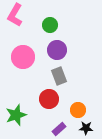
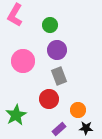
pink circle: moved 4 px down
green star: rotated 10 degrees counterclockwise
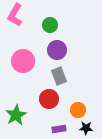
purple rectangle: rotated 32 degrees clockwise
